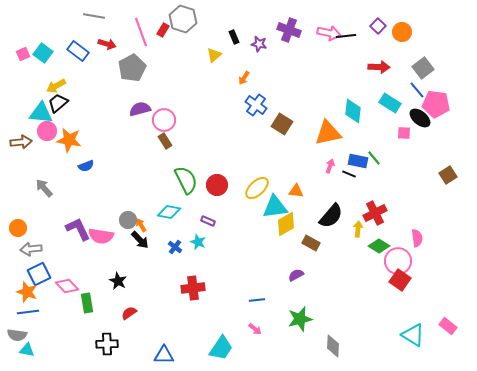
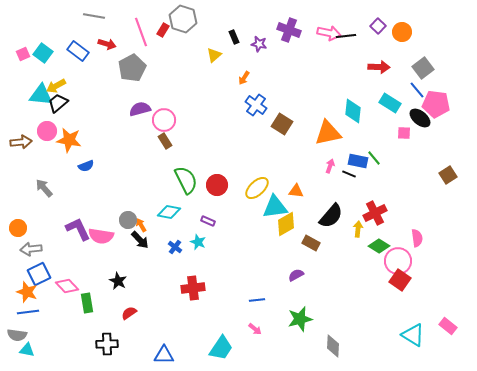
cyan triangle at (41, 113): moved 18 px up
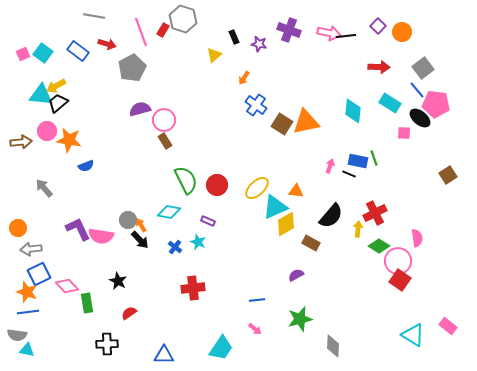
orange triangle at (328, 133): moved 22 px left, 11 px up
green line at (374, 158): rotated 21 degrees clockwise
cyan triangle at (275, 207): rotated 16 degrees counterclockwise
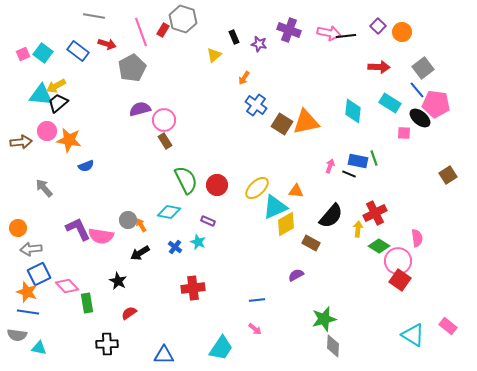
black arrow at (140, 240): moved 13 px down; rotated 102 degrees clockwise
blue line at (28, 312): rotated 15 degrees clockwise
green star at (300, 319): moved 24 px right
cyan triangle at (27, 350): moved 12 px right, 2 px up
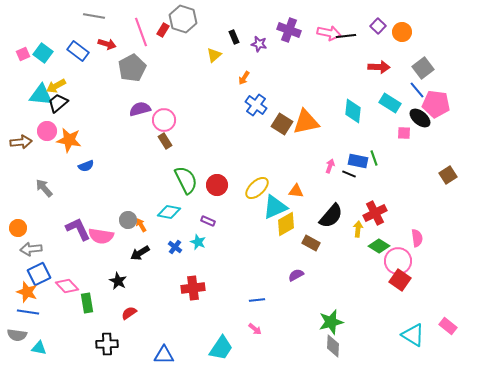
green star at (324, 319): moved 7 px right, 3 px down
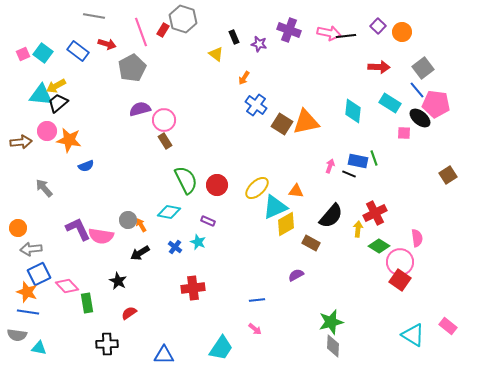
yellow triangle at (214, 55): moved 2 px right, 1 px up; rotated 42 degrees counterclockwise
pink circle at (398, 261): moved 2 px right, 1 px down
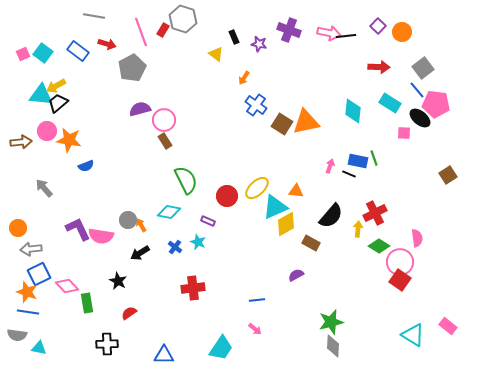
red circle at (217, 185): moved 10 px right, 11 px down
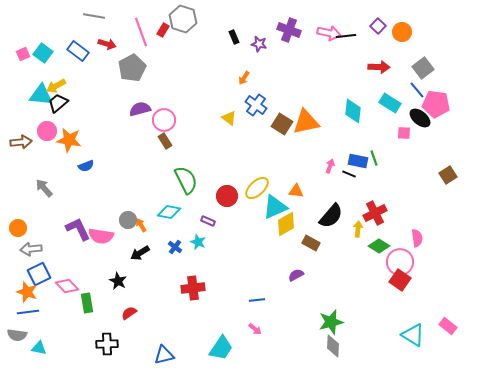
yellow triangle at (216, 54): moved 13 px right, 64 px down
blue line at (28, 312): rotated 15 degrees counterclockwise
blue triangle at (164, 355): rotated 15 degrees counterclockwise
